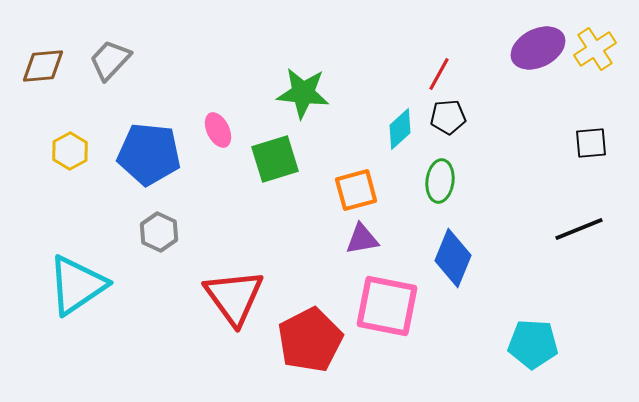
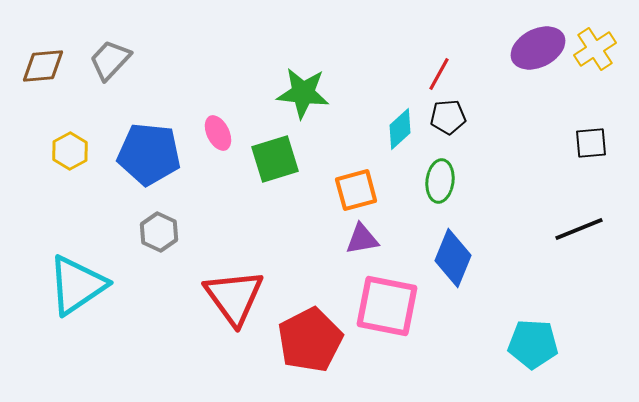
pink ellipse: moved 3 px down
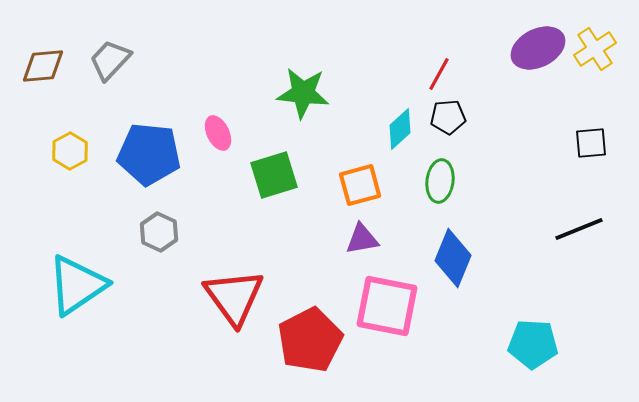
green square: moved 1 px left, 16 px down
orange square: moved 4 px right, 5 px up
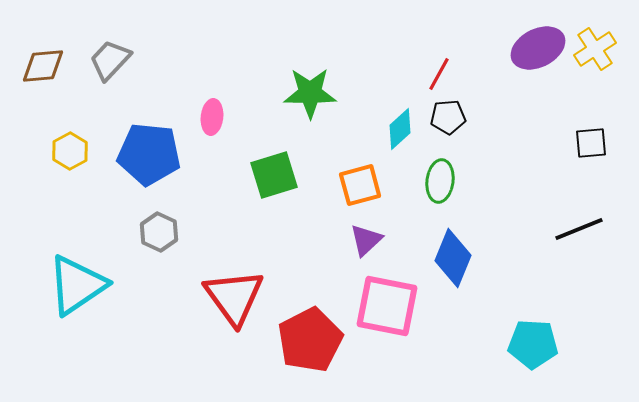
green star: moved 7 px right; rotated 6 degrees counterclockwise
pink ellipse: moved 6 px left, 16 px up; rotated 32 degrees clockwise
purple triangle: moved 4 px right, 1 px down; rotated 33 degrees counterclockwise
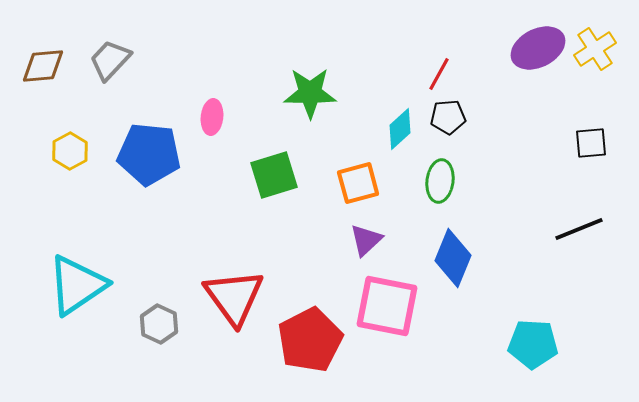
orange square: moved 2 px left, 2 px up
gray hexagon: moved 92 px down
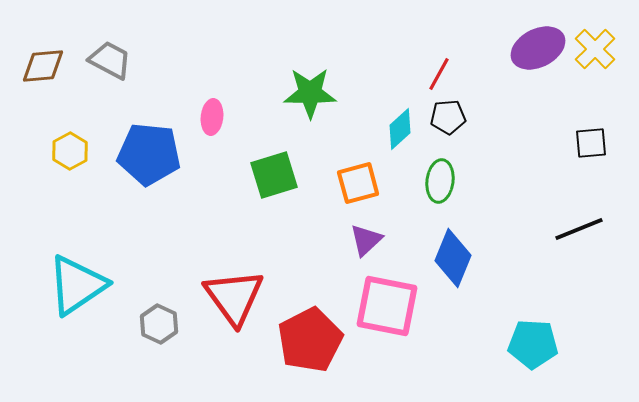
yellow cross: rotated 12 degrees counterclockwise
gray trapezoid: rotated 75 degrees clockwise
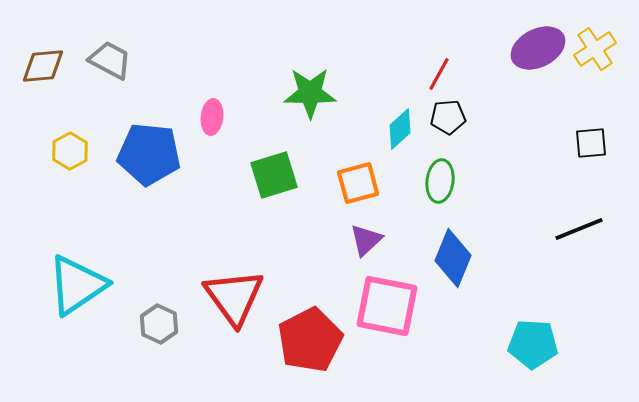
yellow cross: rotated 12 degrees clockwise
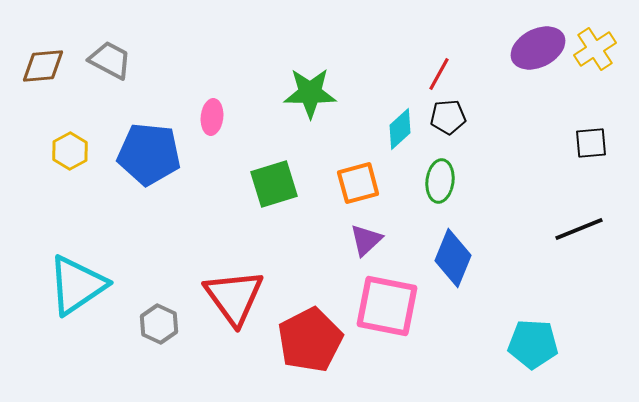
green square: moved 9 px down
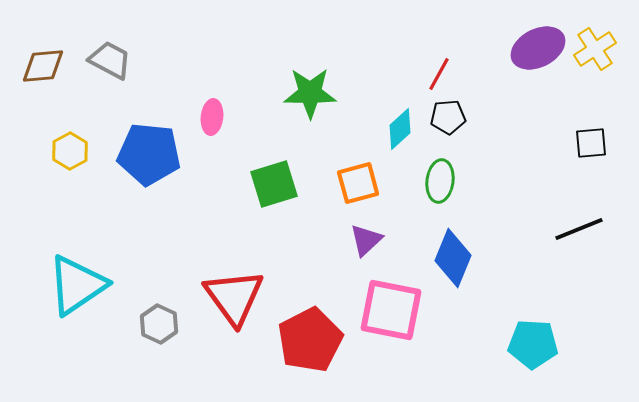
pink square: moved 4 px right, 4 px down
